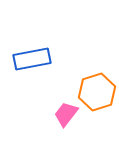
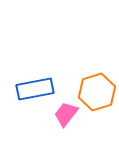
blue rectangle: moved 3 px right, 30 px down
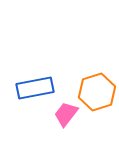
blue rectangle: moved 1 px up
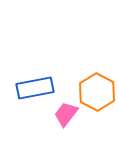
orange hexagon: rotated 15 degrees counterclockwise
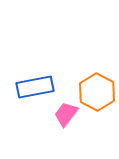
blue rectangle: moved 1 px up
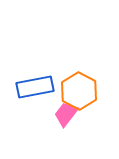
orange hexagon: moved 18 px left, 1 px up
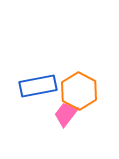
blue rectangle: moved 3 px right, 1 px up
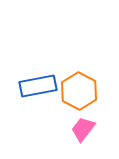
pink trapezoid: moved 17 px right, 15 px down
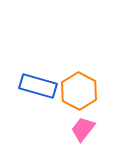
blue rectangle: rotated 27 degrees clockwise
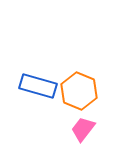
orange hexagon: rotated 6 degrees counterclockwise
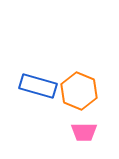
pink trapezoid: moved 1 px right, 3 px down; rotated 128 degrees counterclockwise
